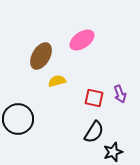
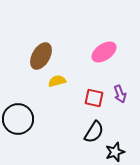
pink ellipse: moved 22 px right, 12 px down
black star: moved 2 px right
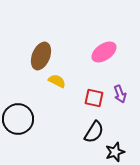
brown ellipse: rotated 8 degrees counterclockwise
yellow semicircle: rotated 42 degrees clockwise
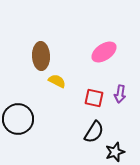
brown ellipse: rotated 24 degrees counterclockwise
purple arrow: rotated 30 degrees clockwise
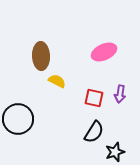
pink ellipse: rotated 10 degrees clockwise
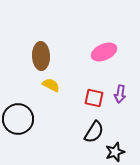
yellow semicircle: moved 6 px left, 4 px down
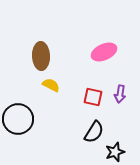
red square: moved 1 px left, 1 px up
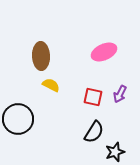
purple arrow: rotated 18 degrees clockwise
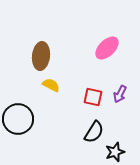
pink ellipse: moved 3 px right, 4 px up; rotated 20 degrees counterclockwise
brown ellipse: rotated 8 degrees clockwise
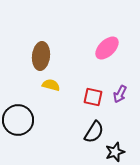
yellow semicircle: rotated 12 degrees counterclockwise
black circle: moved 1 px down
